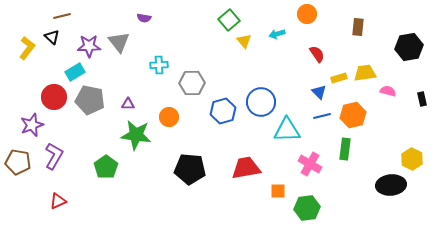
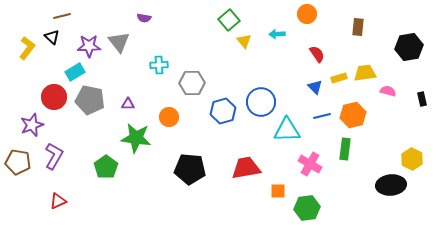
cyan arrow at (277, 34): rotated 14 degrees clockwise
blue triangle at (319, 92): moved 4 px left, 5 px up
green star at (136, 135): moved 3 px down
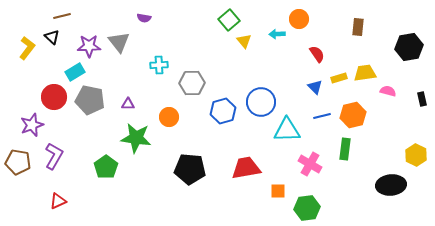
orange circle at (307, 14): moved 8 px left, 5 px down
yellow hexagon at (412, 159): moved 4 px right, 4 px up
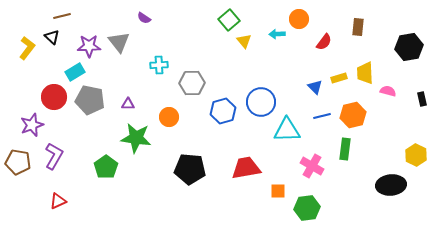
purple semicircle at (144, 18): rotated 24 degrees clockwise
red semicircle at (317, 54): moved 7 px right, 12 px up; rotated 72 degrees clockwise
yellow trapezoid at (365, 73): rotated 85 degrees counterclockwise
pink cross at (310, 164): moved 2 px right, 2 px down
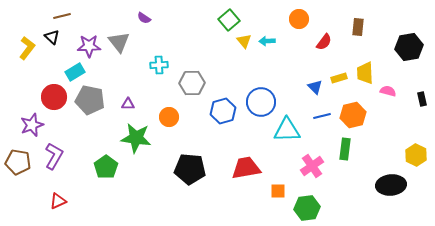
cyan arrow at (277, 34): moved 10 px left, 7 px down
pink cross at (312, 166): rotated 25 degrees clockwise
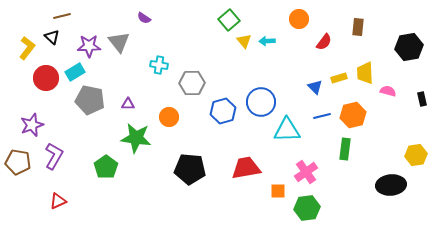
cyan cross at (159, 65): rotated 12 degrees clockwise
red circle at (54, 97): moved 8 px left, 19 px up
yellow hexagon at (416, 155): rotated 25 degrees clockwise
pink cross at (312, 166): moved 6 px left, 6 px down
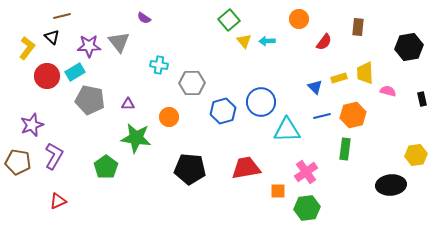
red circle at (46, 78): moved 1 px right, 2 px up
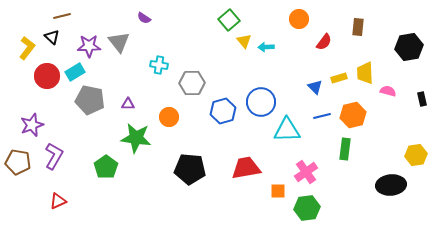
cyan arrow at (267, 41): moved 1 px left, 6 px down
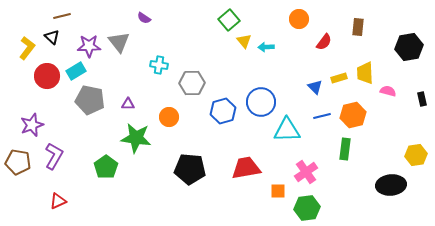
cyan rectangle at (75, 72): moved 1 px right, 1 px up
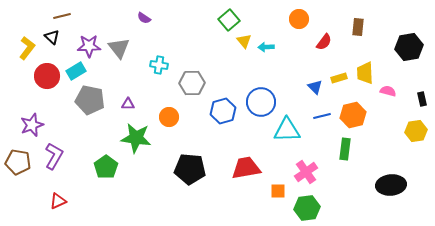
gray triangle at (119, 42): moved 6 px down
yellow hexagon at (416, 155): moved 24 px up
